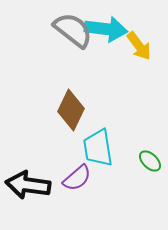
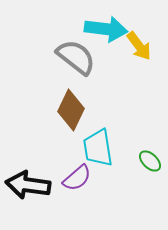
gray semicircle: moved 3 px right, 27 px down
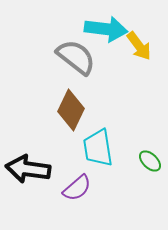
purple semicircle: moved 10 px down
black arrow: moved 16 px up
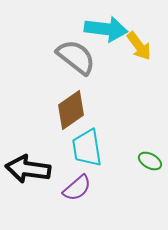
brown diamond: rotated 30 degrees clockwise
cyan trapezoid: moved 11 px left
green ellipse: rotated 15 degrees counterclockwise
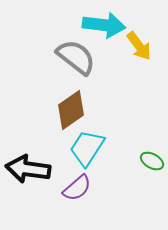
cyan arrow: moved 2 px left, 4 px up
cyan trapezoid: rotated 42 degrees clockwise
green ellipse: moved 2 px right
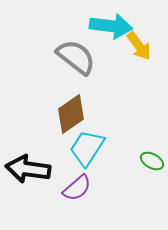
cyan arrow: moved 7 px right, 1 px down
brown diamond: moved 4 px down
